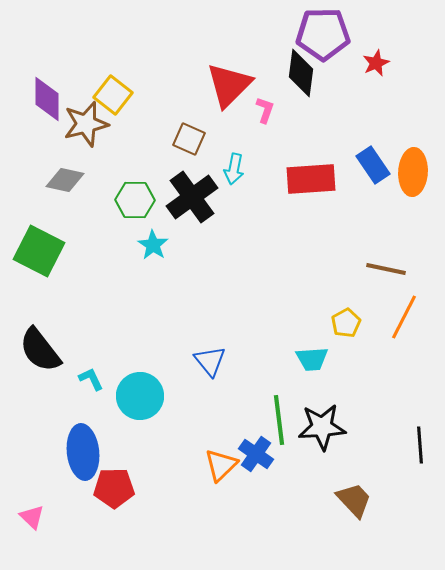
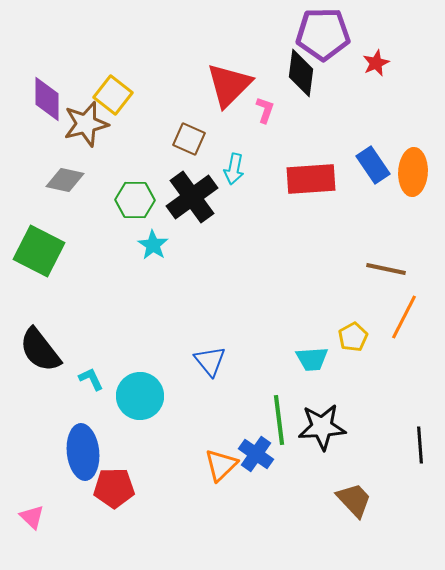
yellow pentagon: moved 7 px right, 14 px down
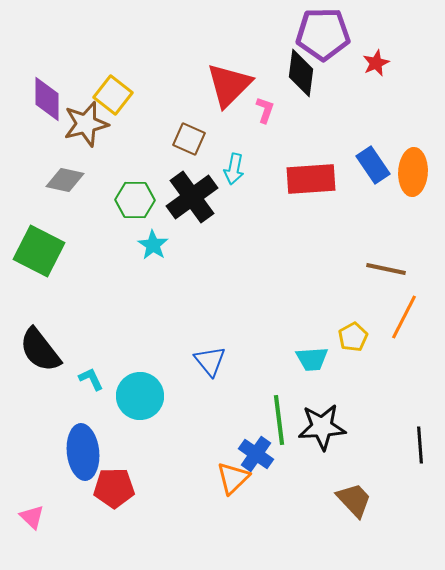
orange triangle: moved 12 px right, 13 px down
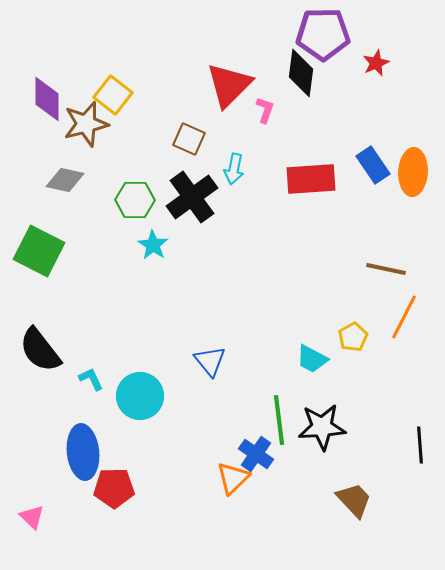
cyan trapezoid: rotated 32 degrees clockwise
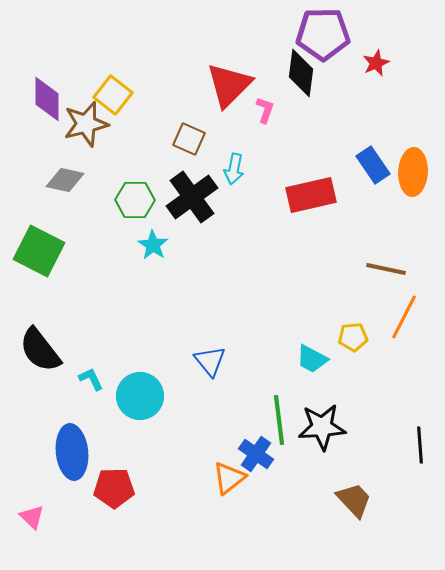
red rectangle: moved 16 px down; rotated 9 degrees counterclockwise
yellow pentagon: rotated 24 degrees clockwise
blue ellipse: moved 11 px left
orange triangle: moved 4 px left; rotated 6 degrees clockwise
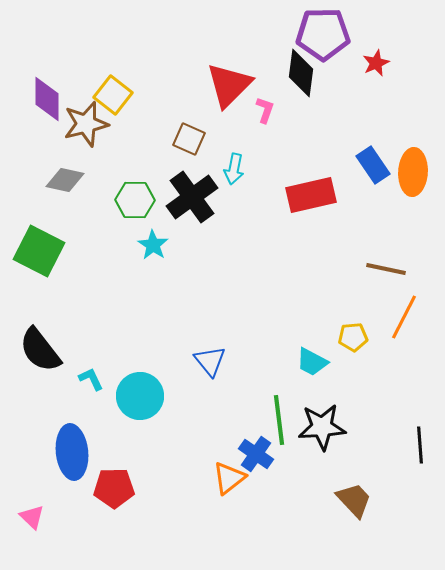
cyan trapezoid: moved 3 px down
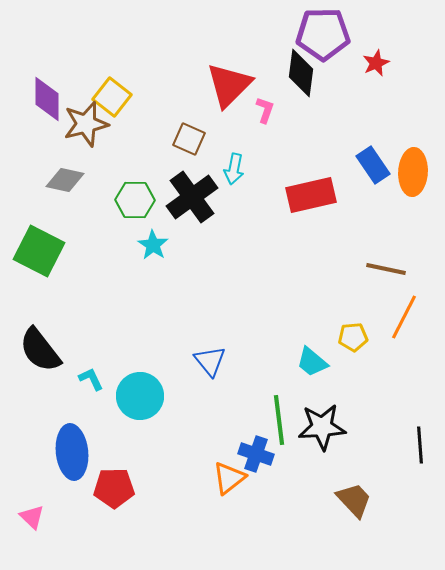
yellow square: moved 1 px left, 2 px down
cyan trapezoid: rotated 12 degrees clockwise
blue cross: rotated 16 degrees counterclockwise
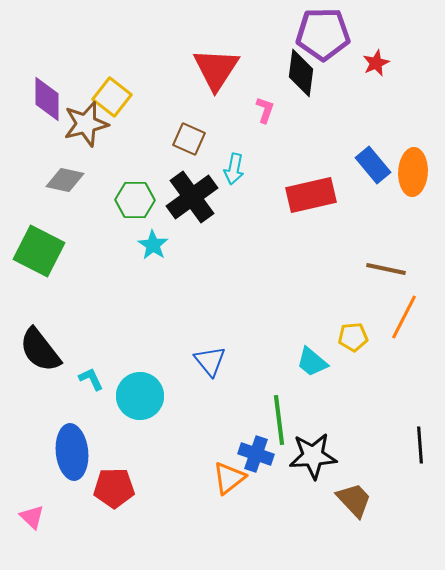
red triangle: moved 13 px left, 16 px up; rotated 12 degrees counterclockwise
blue rectangle: rotated 6 degrees counterclockwise
black star: moved 9 px left, 29 px down
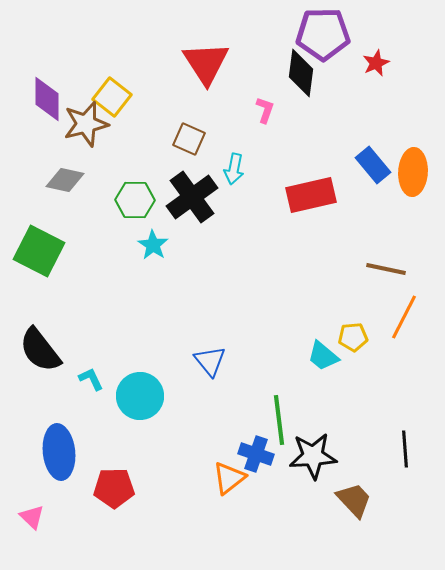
red triangle: moved 10 px left, 6 px up; rotated 6 degrees counterclockwise
cyan trapezoid: moved 11 px right, 6 px up
black line: moved 15 px left, 4 px down
blue ellipse: moved 13 px left
